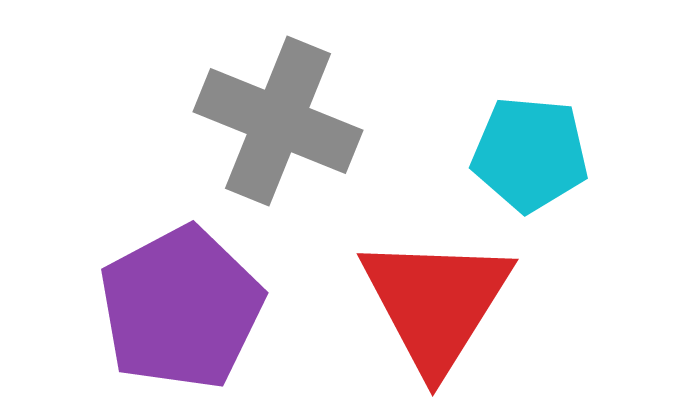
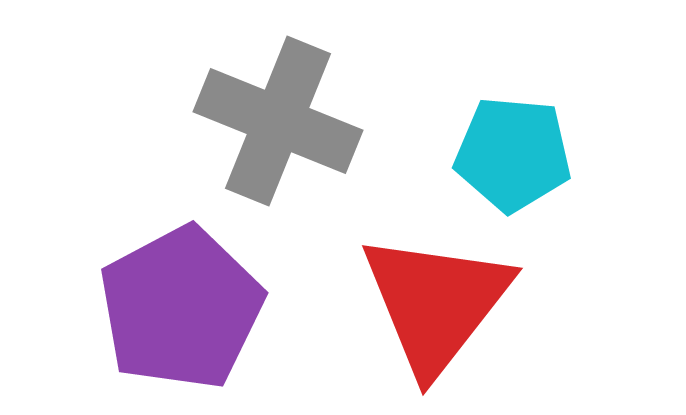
cyan pentagon: moved 17 px left
red triangle: rotated 6 degrees clockwise
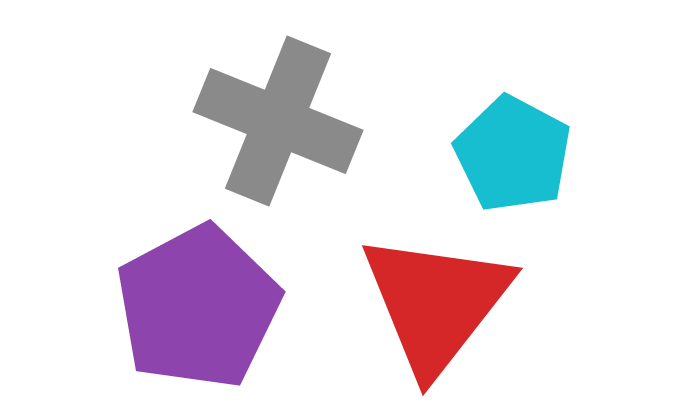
cyan pentagon: rotated 23 degrees clockwise
purple pentagon: moved 17 px right, 1 px up
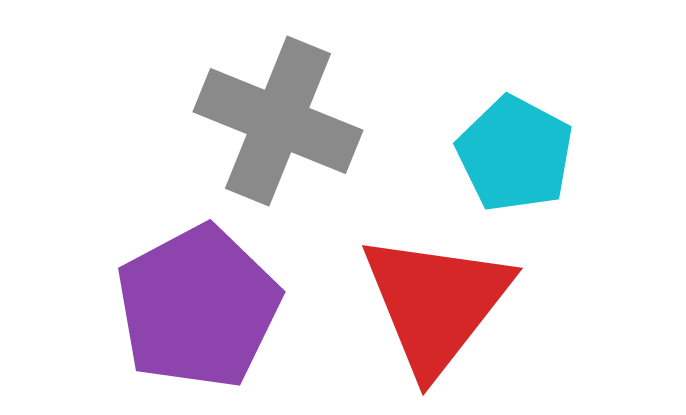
cyan pentagon: moved 2 px right
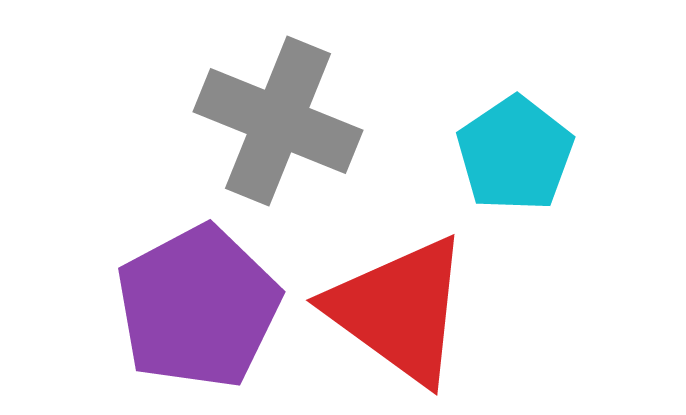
cyan pentagon: rotated 10 degrees clockwise
red triangle: moved 37 px left, 7 px down; rotated 32 degrees counterclockwise
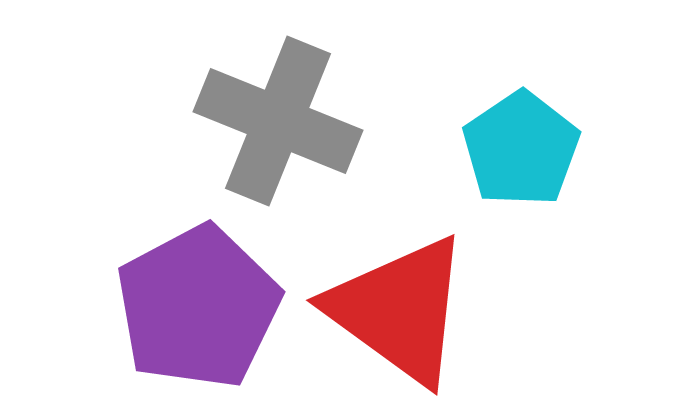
cyan pentagon: moved 6 px right, 5 px up
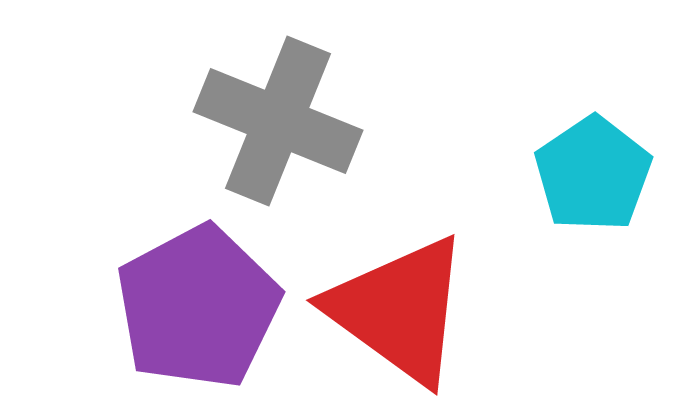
cyan pentagon: moved 72 px right, 25 px down
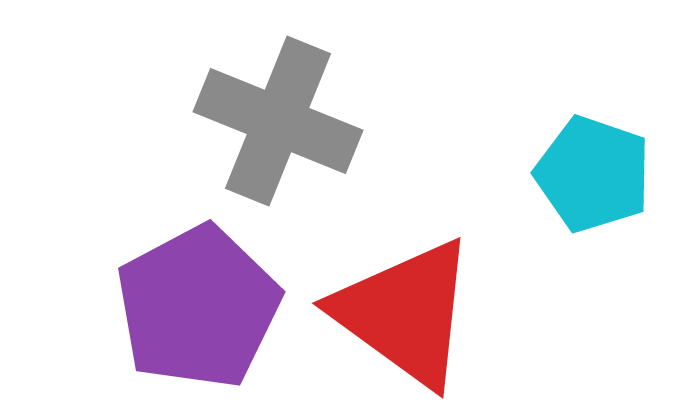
cyan pentagon: rotated 19 degrees counterclockwise
red triangle: moved 6 px right, 3 px down
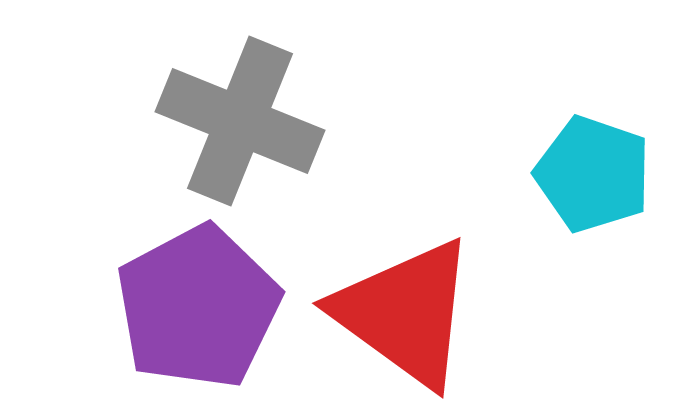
gray cross: moved 38 px left
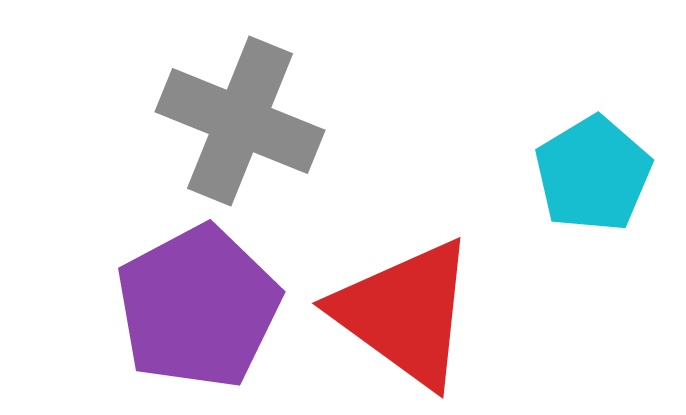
cyan pentagon: rotated 22 degrees clockwise
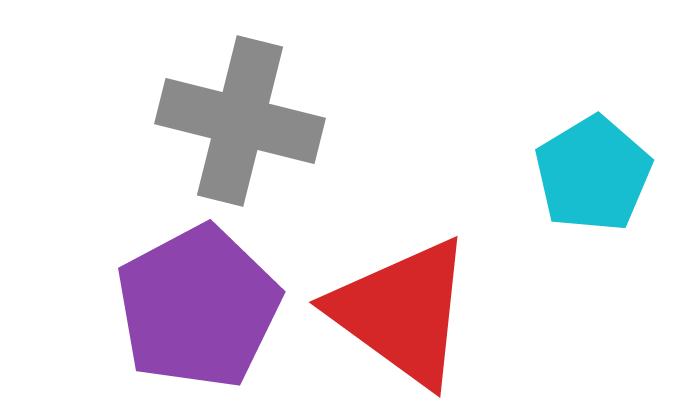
gray cross: rotated 8 degrees counterclockwise
red triangle: moved 3 px left, 1 px up
